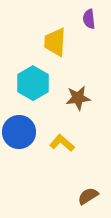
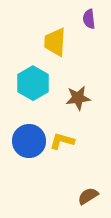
blue circle: moved 10 px right, 9 px down
yellow L-shape: moved 2 px up; rotated 25 degrees counterclockwise
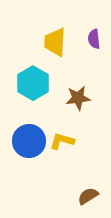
purple semicircle: moved 5 px right, 20 px down
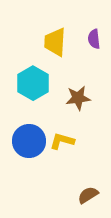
brown semicircle: moved 1 px up
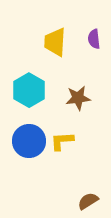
cyan hexagon: moved 4 px left, 7 px down
yellow L-shape: rotated 20 degrees counterclockwise
brown semicircle: moved 6 px down
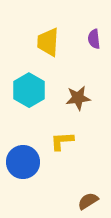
yellow trapezoid: moved 7 px left
blue circle: moved 6 px left, 21 px down
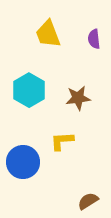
yellow trapezoid: moved 8 px up; rotated 24 degrees counterclockwise
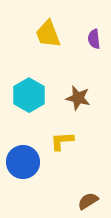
cyan hexagon: moved 5 px down
brown star: rotated 20 degrees clockwise
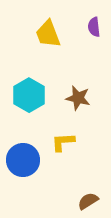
purple semicircle: moved 12 px up
yellow L-shape: moved 1 px right, 1 px down
blue circle: moved 2 px up
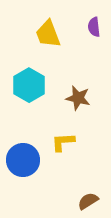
cyan hexagon: moved 10 px up
